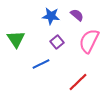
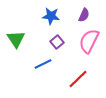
purple semicircle: moved 7 px right; rotated 72 degrees clockwise
blue line: moved 2 px right
red line: moved 3 px up
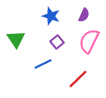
blue star: rotated 12 degrees clockwise
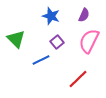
green triangle: rotated 12 degrees counterclockwise
blue line: moved 2 px left, 4 px up
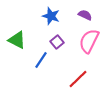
purple semicircle: moved 1 px right; rotated 88 degrees counterclockwise
green triangle: moved 1 px right, 1 px down; rotated 18 degrees counterclockwise
blue line: rotated 30 degrees counterclockwise
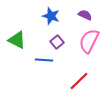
blue line: moved 3 px right; rotated 60 degrees clockwise
red line: moved 1 px right, 2 px down
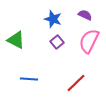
blue star: moved 2 px right, 3 px down
green triangle: moved 1 px left
blue line: moved 15 px left, 19 px down
red line: moved 3 px left, 2 px down
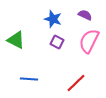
purple square: rotated 24 degrees counterclockwise
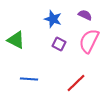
purple square: moved 2 px right, 2 px down
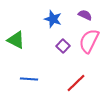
purple square: moved 4 px right, 2 px down; rotated 16 degrees clockwise
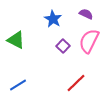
purple semicircle: moved 1 px right, 1 px up
blue star: rotated 12 degrees clockwise
blue line: moved 11 px left, 6 px down; rotated 36 degrees counterclockwise
